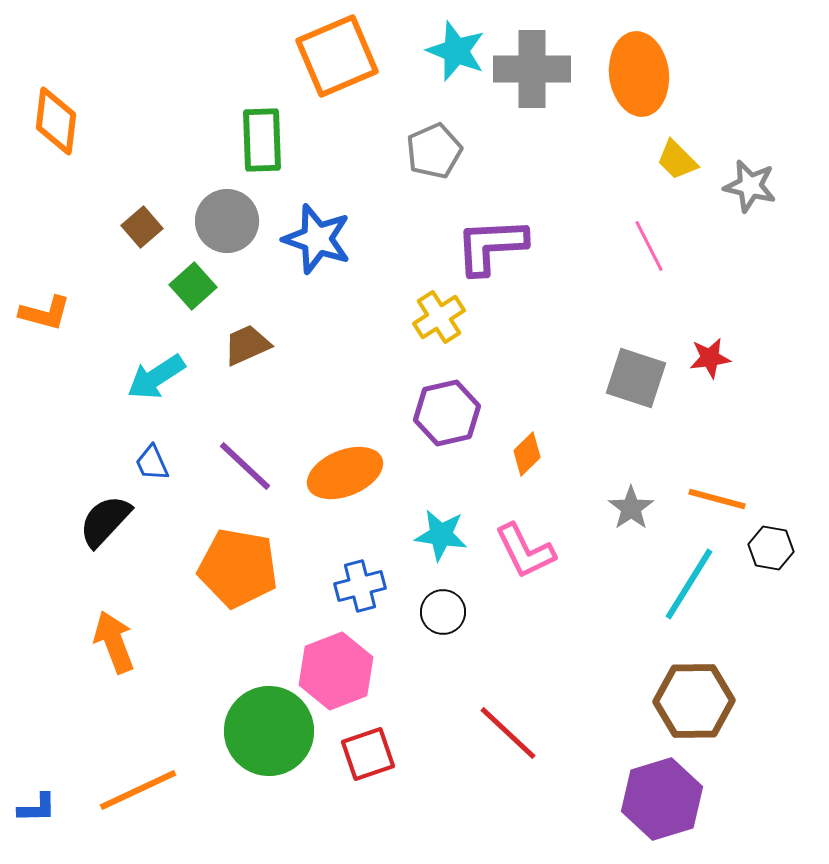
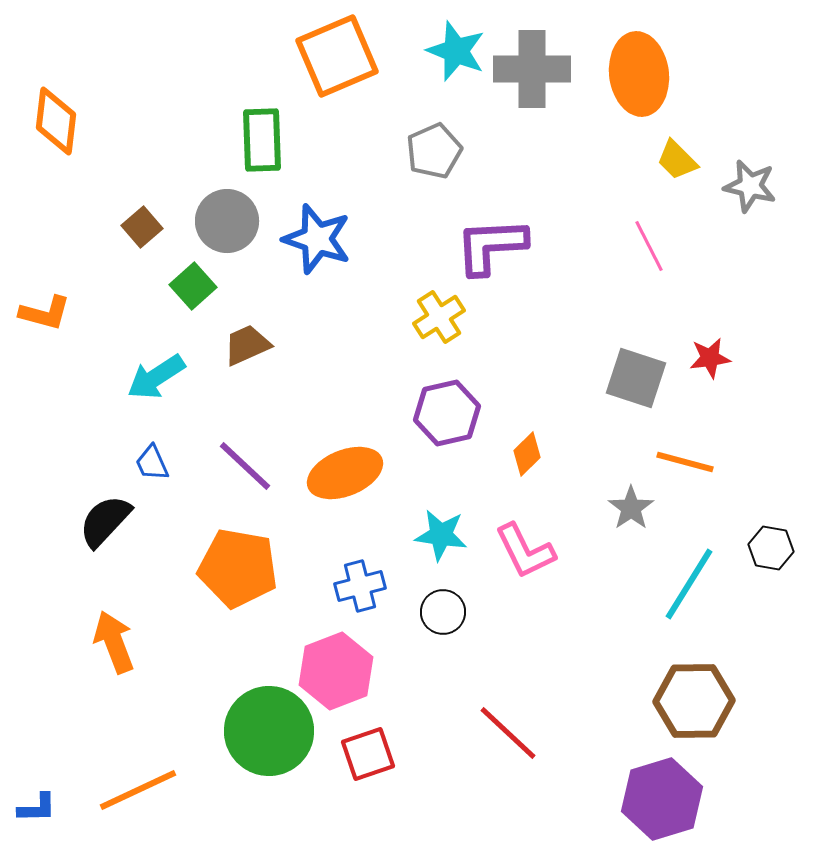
orange line at (717, 499): moved 32 px left, 37 px up
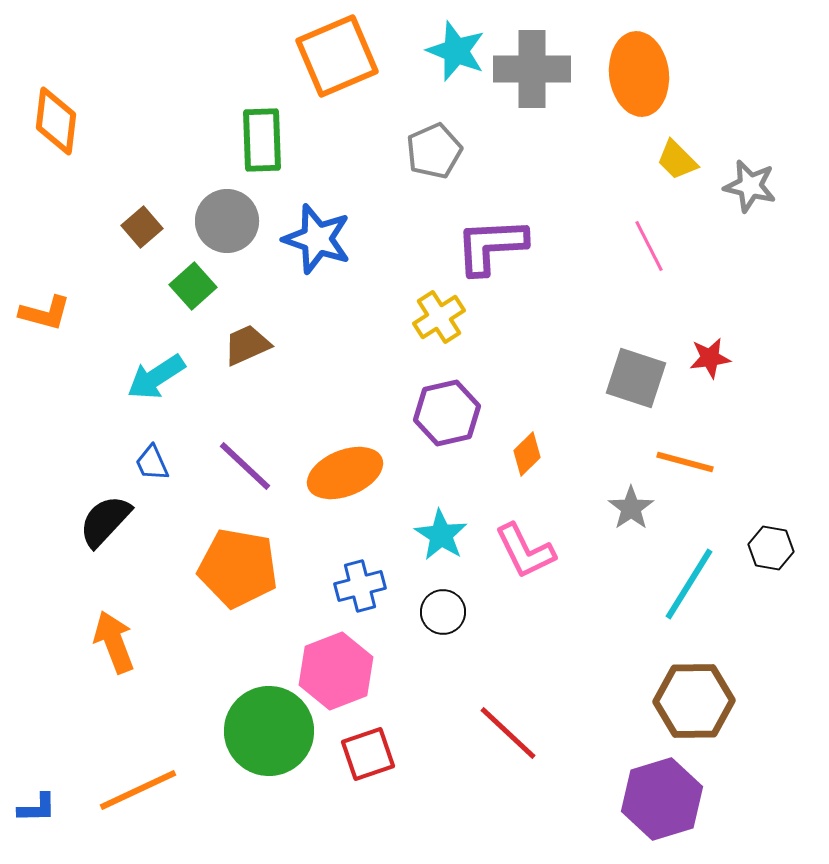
cyan star at (441, 535): rotated 24 degrees clockwise
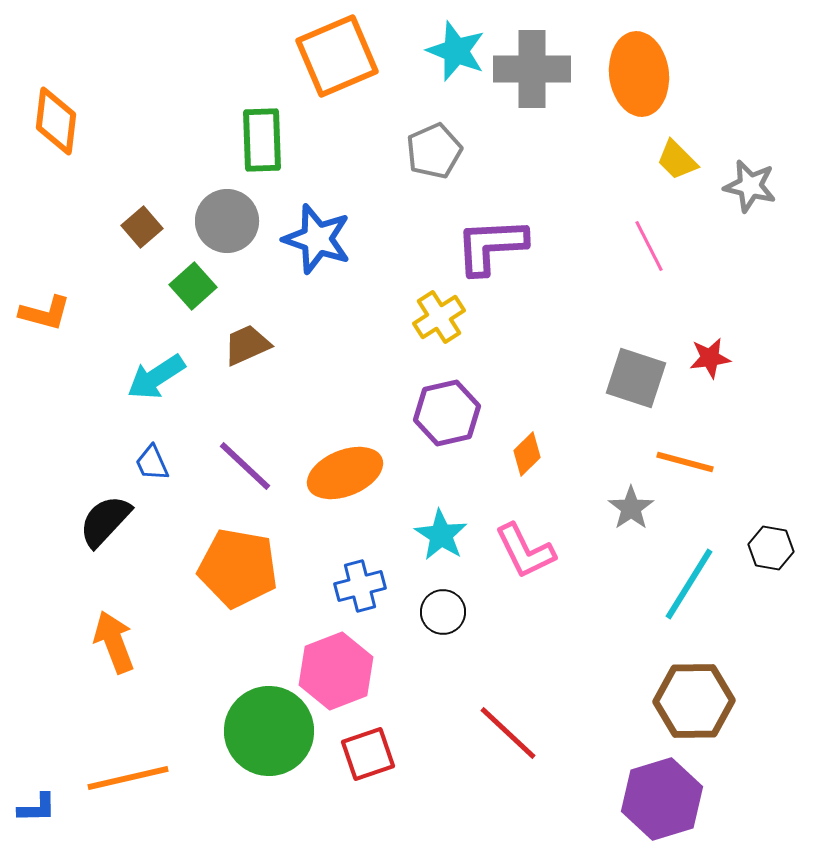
orange line at (138, 790): moved 10 px left, 12 px up; rotated 12 degrees clockwise
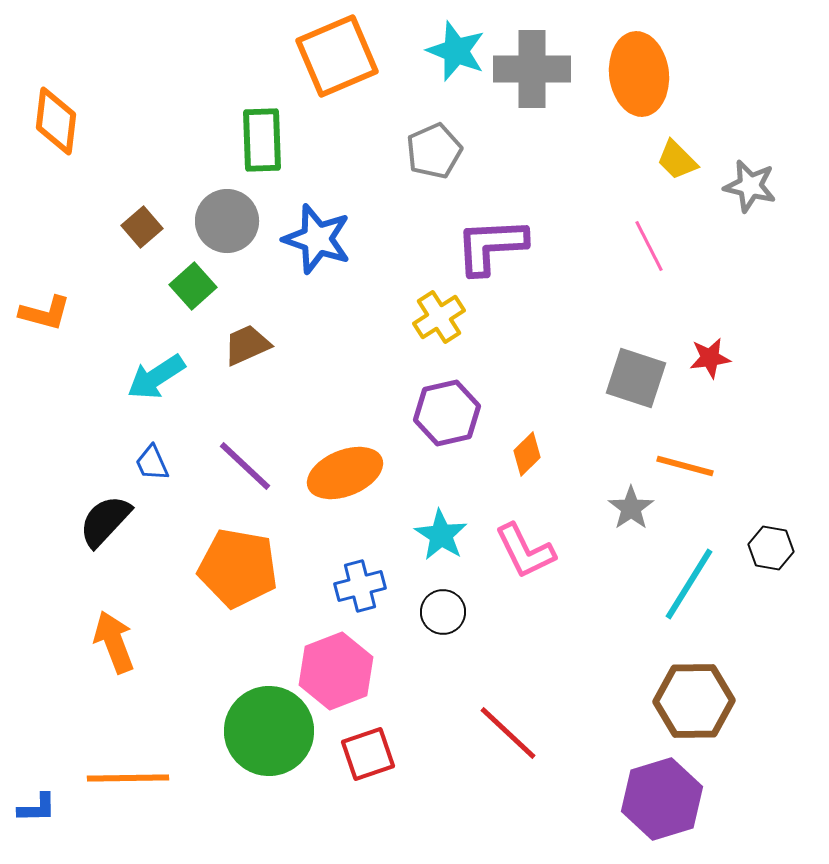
orange line at (685, 462): moved 4 px down
orange line at (128, 778): rotated 12 degrees clockwise
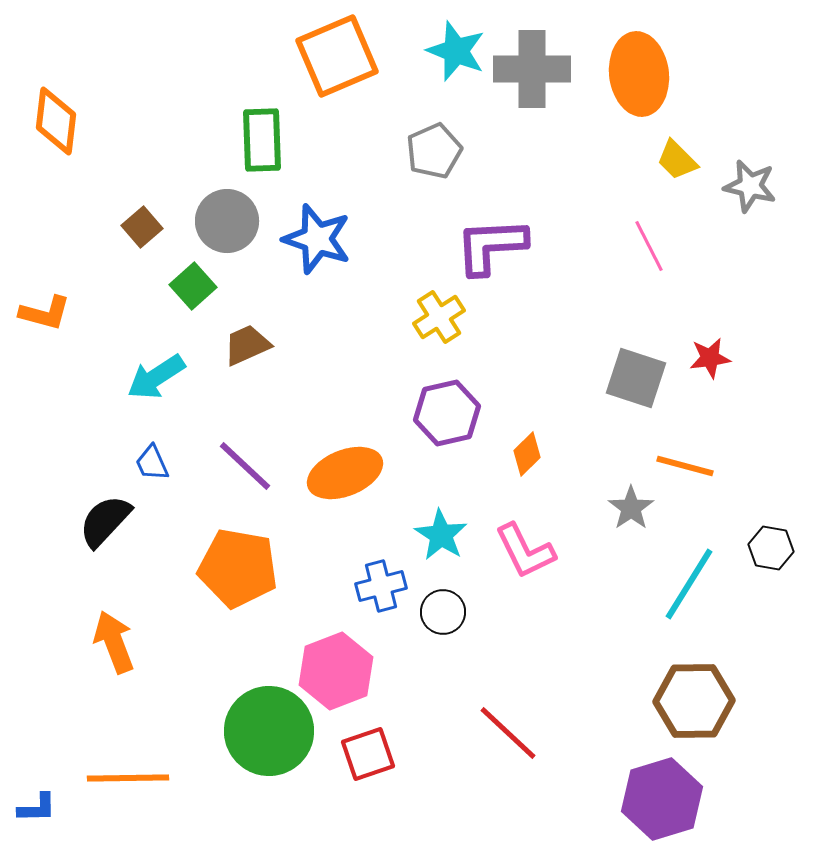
blue cross at (360, 586): moved 21 px right
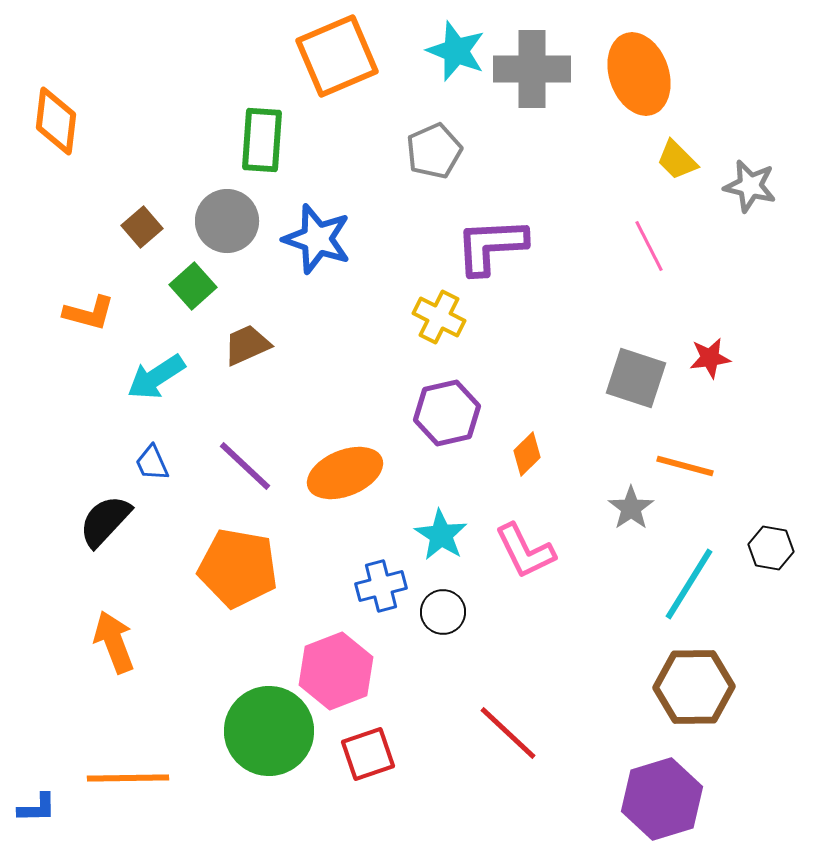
orange ellipse at (639, 74): rotated 12 degrees counterclockwise
green rectangle at (262, 140): rotated 6 degrees clockwise
orange L-shape at (45, 313): moved 44 px right
yellow cross at (439, 317): rotated 30 degrees counterclockwise
brown hexagon at (694, 701): moved 14 px up
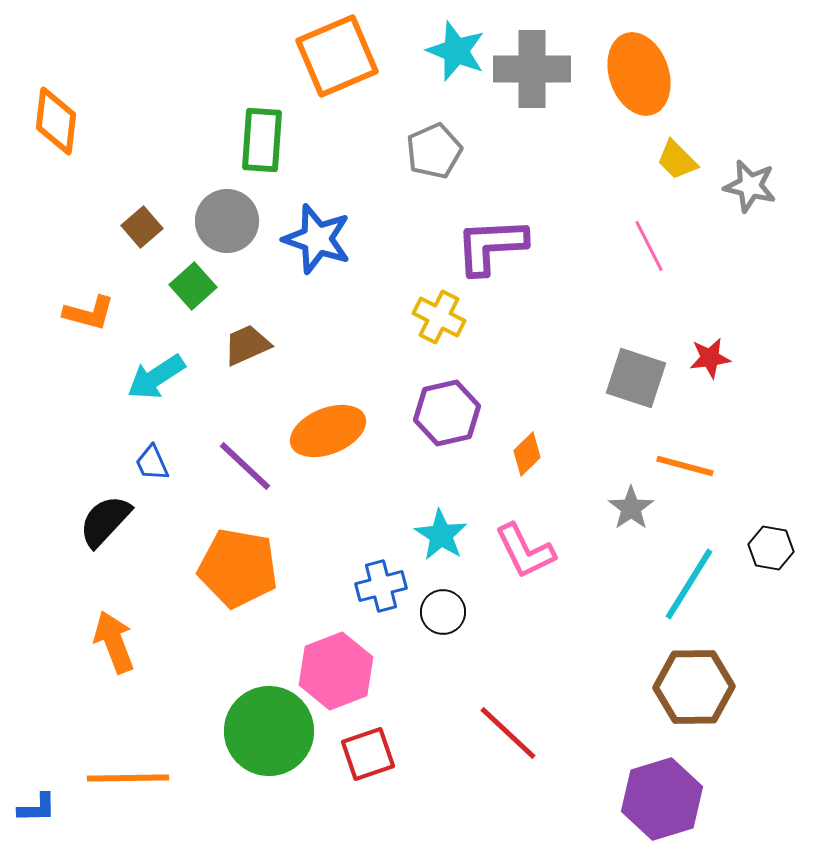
orange ellipse at (345, 473): moved 17 px left, 42 px up
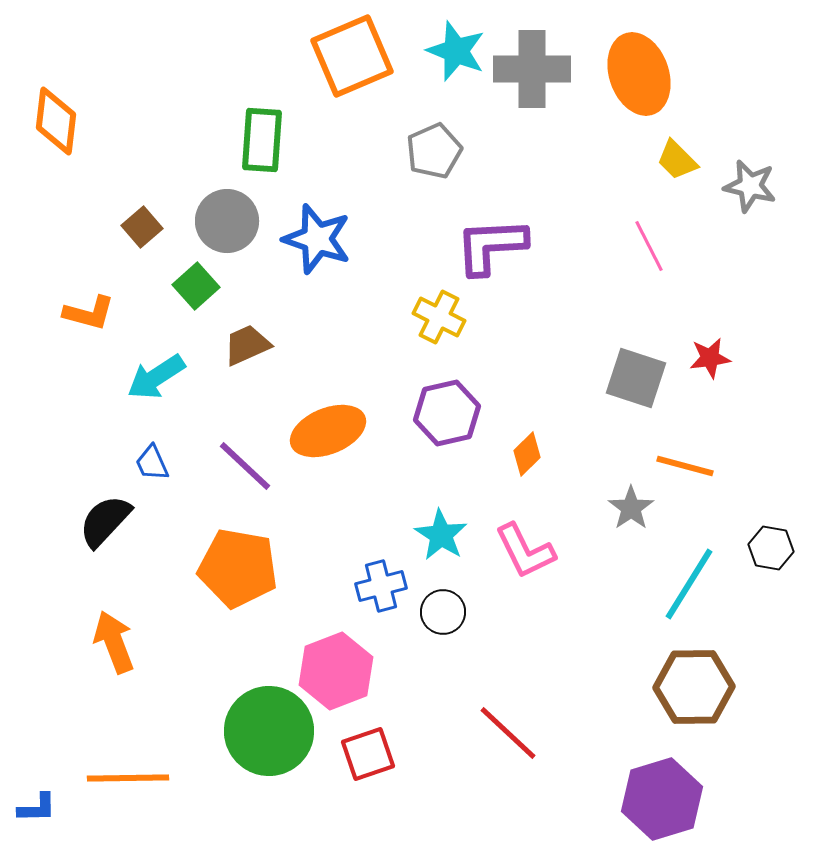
orange square at (337, 56): moved 15 px right
green square at (193, 286): moved 3 px right
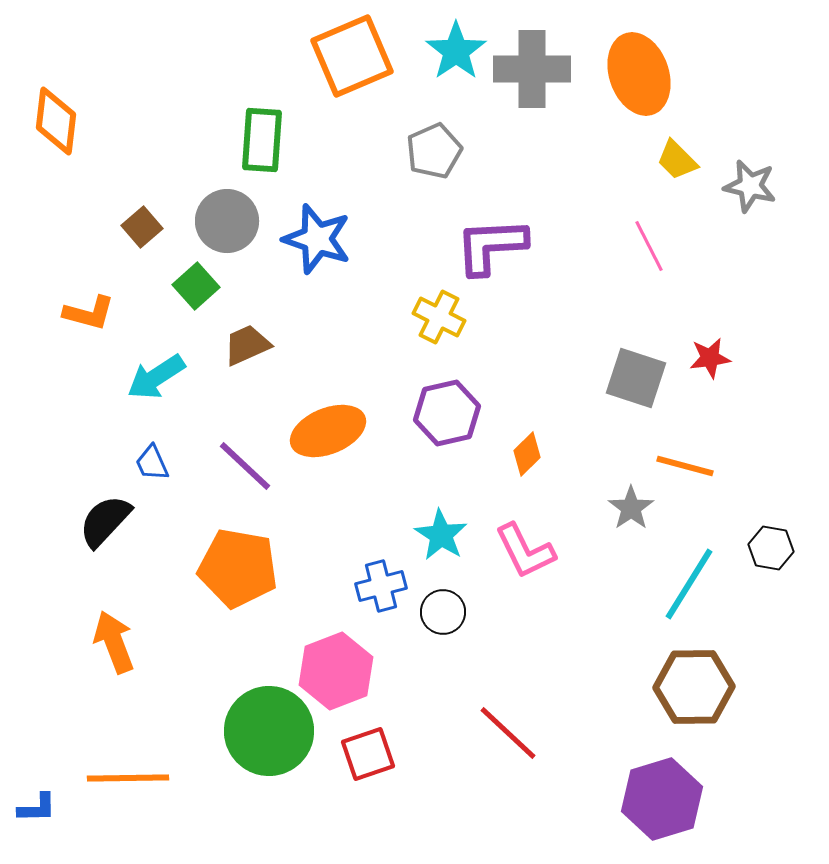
cyan star at (456, 51): rotated 16 degrees clockwise
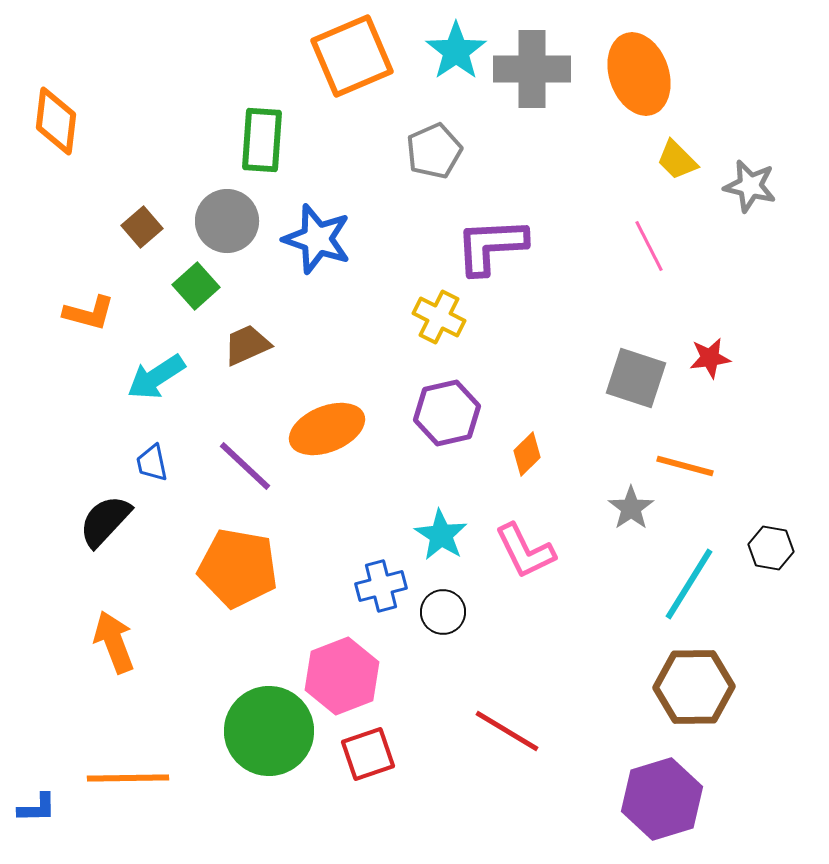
orange ellipse at (328, 431): moved 1 px left, 2 px up
blue trapezoid at (152, 463): rotated 12 degrees clockwise
pink hexagon at (336, 671): moved 6 px right, 5 px down
red line at (508, 733): moved 1 px left, 2 px up; rotated 12 degrees counterclockwise
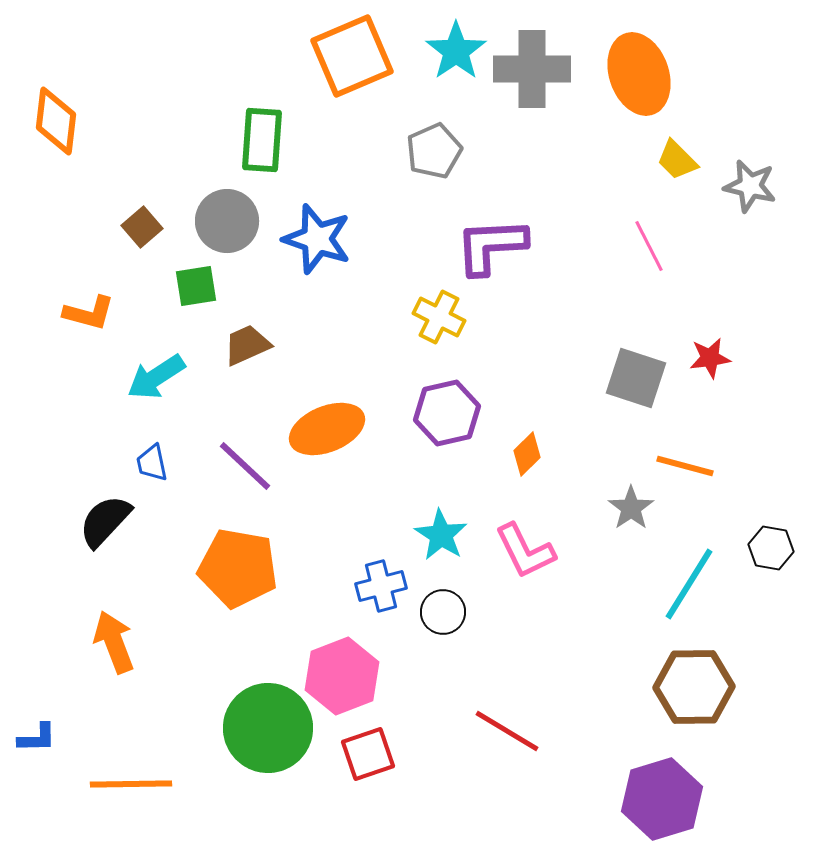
green square at (196, 286): rotated 33 degrees clockwise
green circle at (269, 731): moved 1 px left, 3 px up
orange line at (128, 778): moved 3 px right, 6 px down
blue L-shape at (37, 808): moved 70 px up
